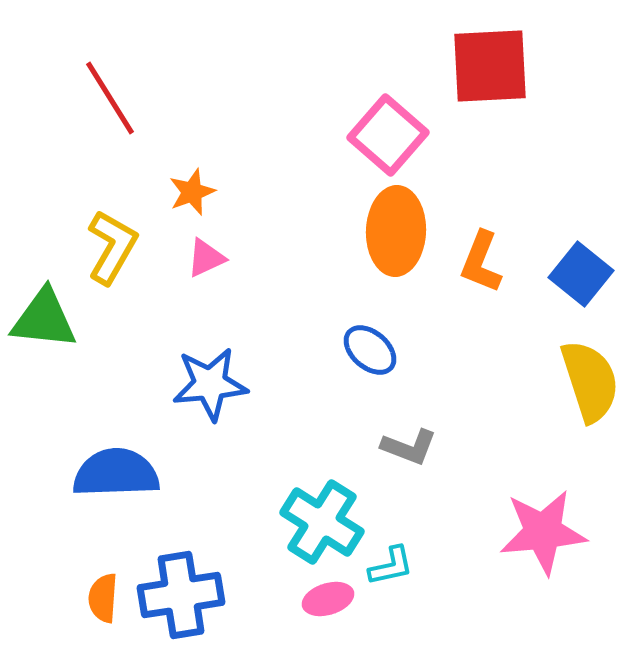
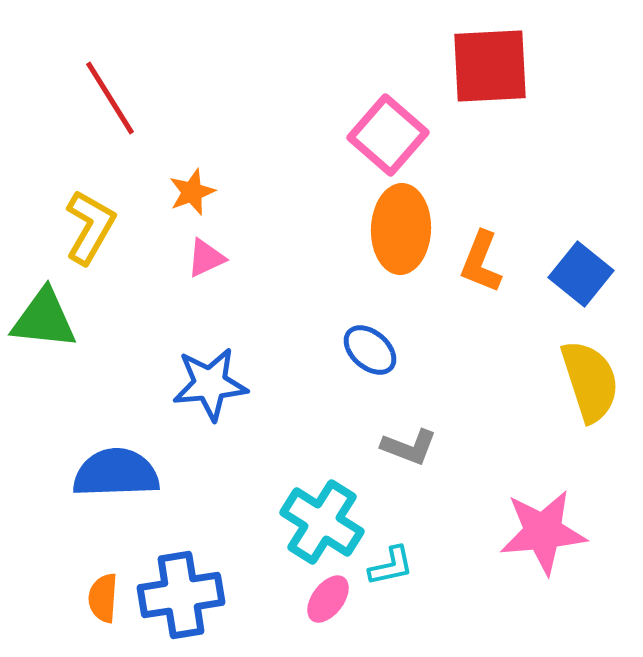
orange ellipse: moved 5 px right, 2 px up
yellow L-shape: moved 22 px left, 20 px up
pink ellipse: rotated 36 degrees counterclockwise
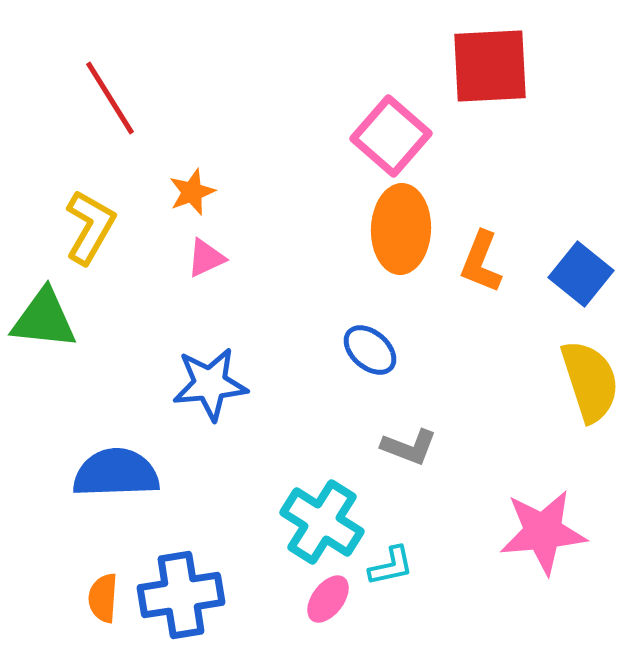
pink square: moved 3 px right, 1 px down
